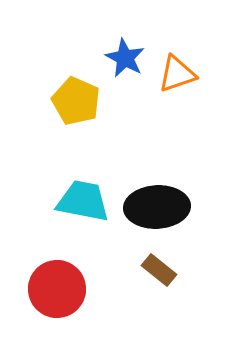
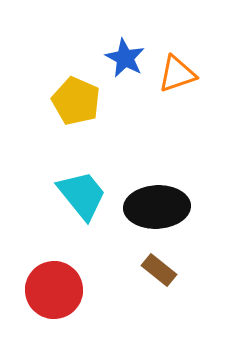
cyan trapezoid: moved 1 px left, 6 px up; rotated 40 degrees clockwise
red circle: moved 3 px left, 1 px down
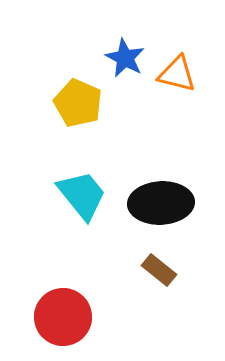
orange triangle: rotated 33 degrees clockwise
yellow pentagon: moved 2 px right, 2 px down
black ellipse: moved 4 px right, 4 px up
red circle: moved 9 px right, 27 px down
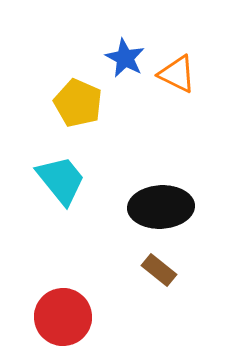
orange triangle: rotated 12 degrees clockwise
cyan trapezoid: moved 21 px left, 15 px up
black ellipse: moved 4 px down
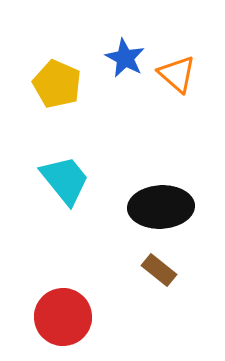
orange triangle: rotated 15 degrees clockwise
yellow pentagon: moved 21 px left, 19 px up
cyan trapezoid: moved 4 px right
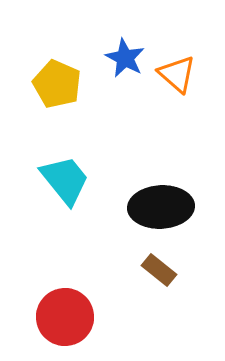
red circle: moved 2 px right
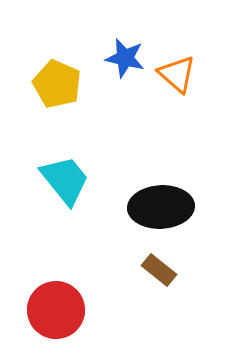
blue star: rotated 15 degrees counterclockwise
red circle: moved 9 px left, 7 px up
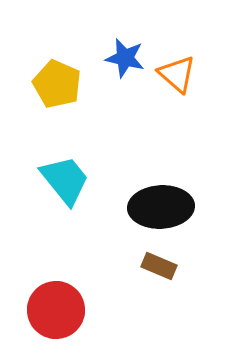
brown rectangle: moved 4 px up; rotated 16 degrees counterclockwise
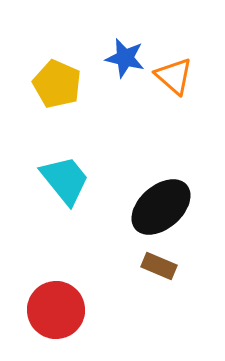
orange triangle: moved 3 px left, 2 px down
black ellipse: rotated 38 degrees counterclockwise
